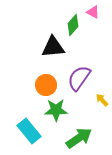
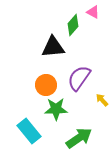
green star: moved 1 px up
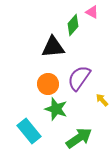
pink triangle: moved 1 px left
orange circle: moved 2 px right, 1 px up
green star: rotated 20 degrees clockwise
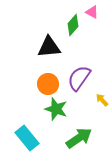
black triangle: moved 4 px left
cyan rectangle: moved 2 px left, 7 px down
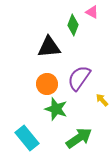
green diamond: rotated 20 degrees counterclockwise
orange circle: moved 1 px left
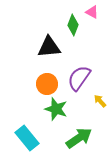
yellow arrow: moved 2 px left, 1 px down
